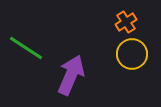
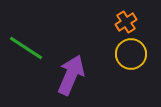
yellow circle: moved 1 px left
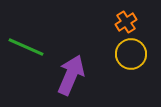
green line: moved 1 px up; rotated 9 degrees counterclockwise
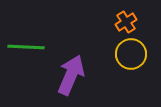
green line: rotated 21 degrees counterclockwise
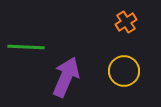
yellow circle: moved 7 px left, 17 px down
purple arrow: moved 5 px left, 2 px down
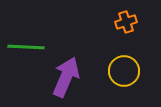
orange cross: rotated 15 degrees clockwise
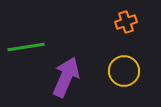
green line: rotated 12 degrees counterclockwise
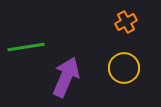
orange cross: rotated 10 degrees counterclockwise
yellow circle: moved 3 px up
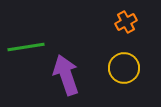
purple arrow: moved 2 px up; rotated 42 degrees counterclockwise
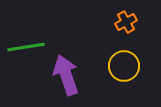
yellow circle: moved 2 px up
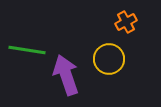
green line: moved 1 px right, 3 px down; rotated 18 degrees clockwise
yellow circle: moved 15 px left, 7 px up
